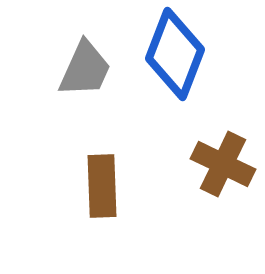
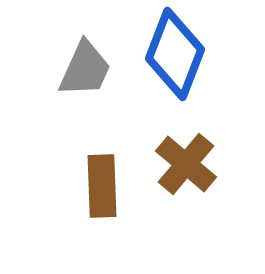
brown cross: moved 37 px left; rotated 14 degrees clockwise
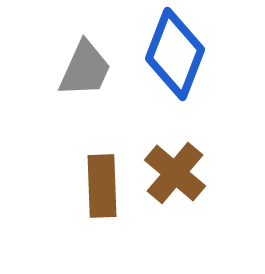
brown cross: moved 11 px left, 9 px down
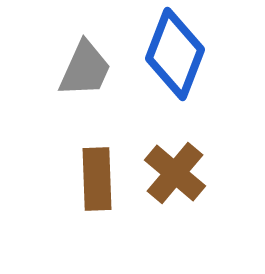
brown rectangle: moved 5 px left, 7 px up
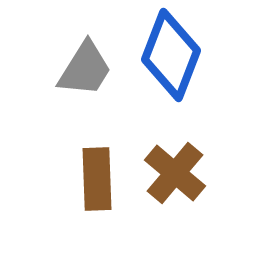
blue diamond: moved 4 px left, 1 px down
gray trapezoid: rotated 8 degrees clockwise
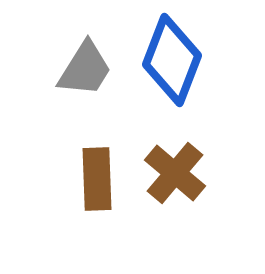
blue diamond: moved 1 px right, 5 px down
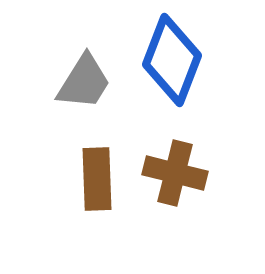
gray trapezoid: moved 1 px left, 13 px down
brown cross: rotated 26 degrees counterclockwise
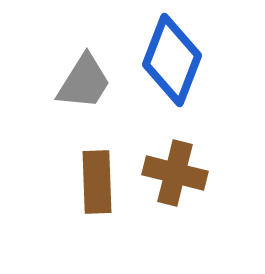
brown rectangle: moved 3 px down
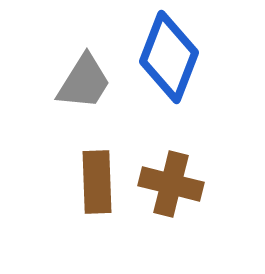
blue diamond: moved 3 px left, 3 px up
brown cross: moved 4 px left, 11 px down
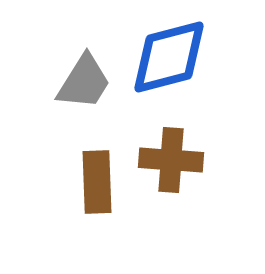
blue diamond: rotated 54 degrees clockwise
brown cross: moved 24 px up; rotated 10 degrees counterclockwise
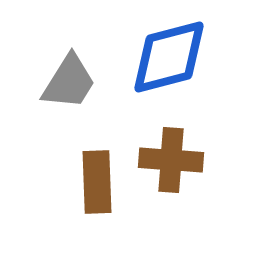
gray trapezoid: moved 15 px left
